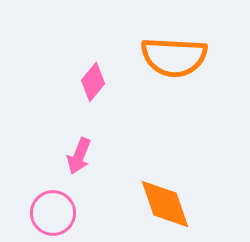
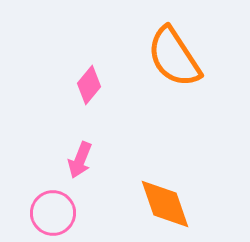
orange semicircle: rotated 54 degrees clockwise
pink diamond: moved 4 px left, 3 px down
pink arrow: moved 1 px right, 4 px down
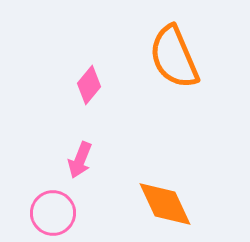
orange semicircle: rotated 10 degrees clockwise
orange diamond: rotated 6 degrees counterclockwise
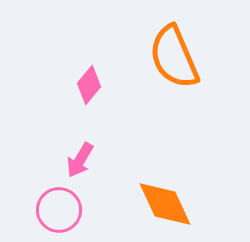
pink arrow: rotated 9 degrees clockwise
pink circle: moved 6 px right, 3 px up
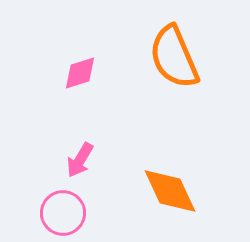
pink diamond: moved 9 px left, 12 px up; rotated 33 degrees clockwise
orange diamond: moved 5 px right, 13 px up
pink circle: moved 4 px right, 3 px down
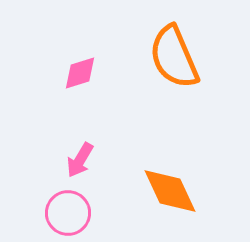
pink circle: moved 5 px right
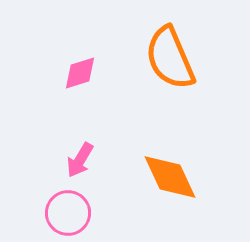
orange semicircle: moved 4 px left, 1 px down
orange diamond: moved 14 px up
